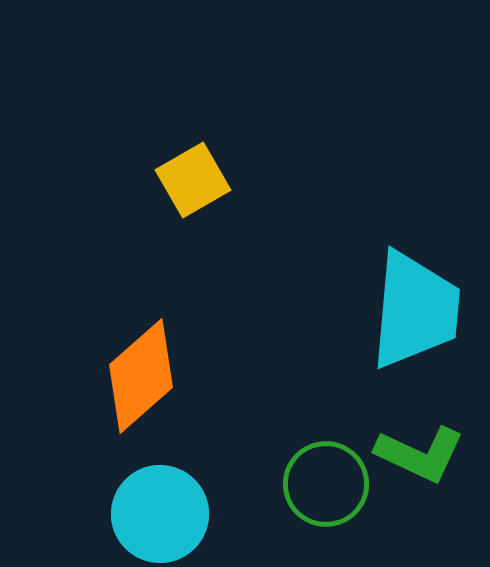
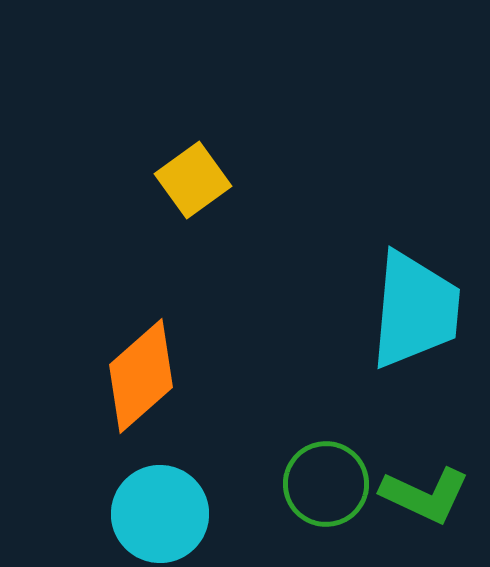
yellow square: rotated 6 degrees counterclockwise
green L-shape: moved 5 px right, 41 px down
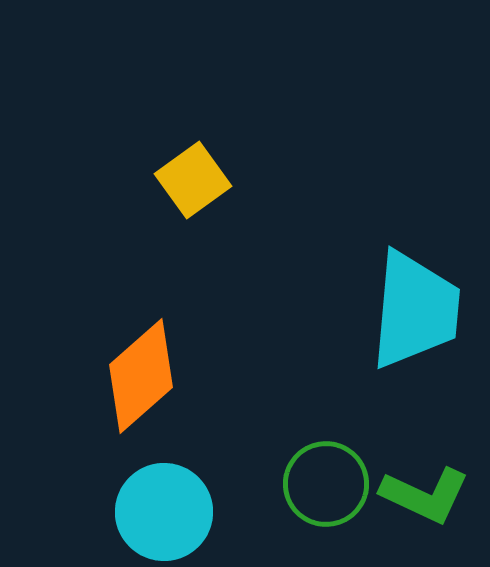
cyan circle: moved 4 px right, 2 px up
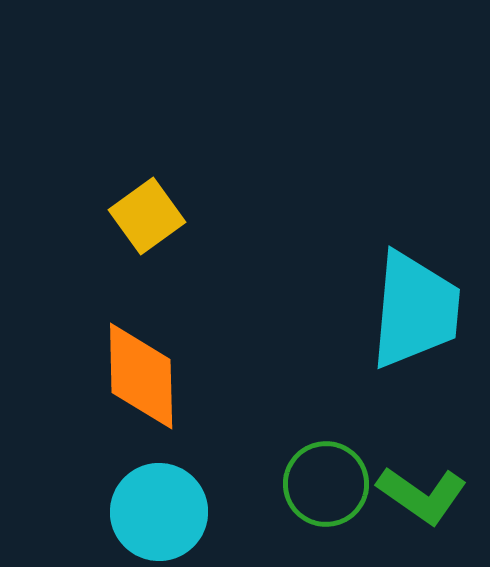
yellow square: moved 46 px left, 36 px down
orange diamond: rotated 50 degrees counterclockwise
green L-shape: moved 3 px left; rotated 10 degrees clockwise
cyan circle: moved 5 px left
